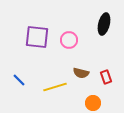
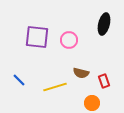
red rectangle: moved 2 px left, 4 px down
orange circle: moved 1 px left
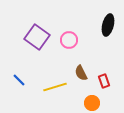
black ellipse: moved 4 px right, 1 px down
purple square: rotated 30 degrees clockwise
brown semicircle: rotated 49 degrees clockwise
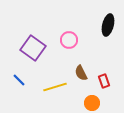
purple square: moved 4 px left, 11 px down
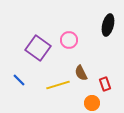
purple square: moved 5 px right
red rectangle: moved 1 px right, 3 px down
yellow line: moved 3 px right, 2 px up
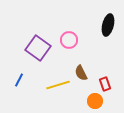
blue line: rotated 72 degrees clockwise
orange circle: moved 3 px right, 2 px up
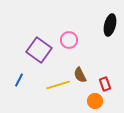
black ellipse: moved 2 px right
purple square: moved 1 px right, 2 px down
brown semicircle: moved 1 px left, 2 px down
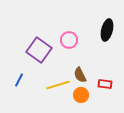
black ellipse: moved 3 px left, 5 px down
red rectangle: rotated 64 degrees counterclockwise
orange circle: moved 14 px left, 6 px up
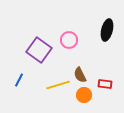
orange circle: moved 3 px right
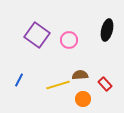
purple square: moved 2 px left, 15 px up
brown semicircle: rotated 112 degrees clockwise
red rectangle: rotated 40 degrees clockwise
orange circle: moved 1 px left, 4 px down
